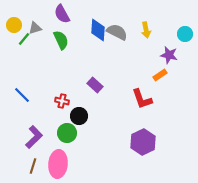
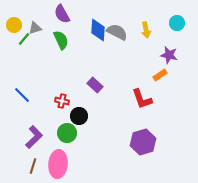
cyan circle: moved 8 px left, 11 px up
purple hexagon: rotated 10 degrees clockwise
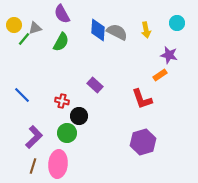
green semicircle: moved 2 px down; rotated 54 degrees clockwise
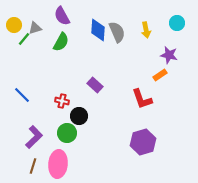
purple semicircle: moved 2 px down
gray semicircle: rotated 40 degrees clockwise
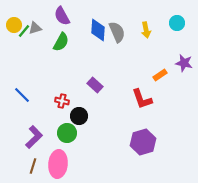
green line: moved 8 px up
purple star: moved 15 px right, 8 px down
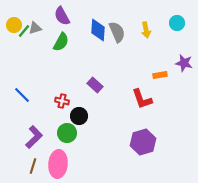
orange rectangle: rotated 24 degrees clockwise
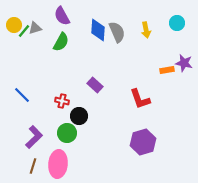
orange rectangle: moved 7 px right, 5 px up
red L-shape: moved 2 px left
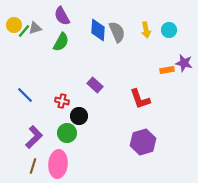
cyan circle: moved 8 px left, 7 px down
blue line: moved 3 px right
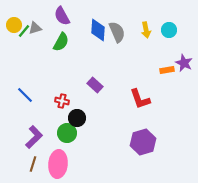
purple star: rotated 12 degrees clockwise
black circle: moved 2 px left, 2 px down
brown line: moved 2 px up
